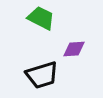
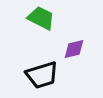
purple diamond: rotated 10 degrees counterclockwise
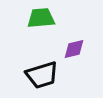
green trapezoid: rotated 32 degrees counterclockwise
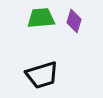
purple diamond: moved 28 px up; rotated 60 degrees counterclockwise
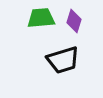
black trapezoid: moved 21 px right, 15 px up
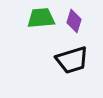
black trapezoid: moved 9 px right
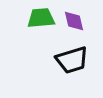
purple diamond: rotated 30 degrees counterclockwise
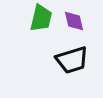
green trapezoid: rotated 108 degrees clockwise
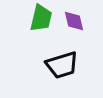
black trapezoid: moved 10 px left, 5 px down
